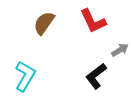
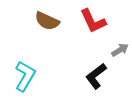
brown semicircle: moved 3 px right, 2 px up; rotated 100 degrees counterclockwise
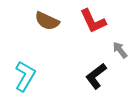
gray arrow: rotated 96 degrees counterclockwise
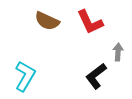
red L-shape: moved 3 px left, 1 px down
gray arrow: moved 2 px left, 2 px down; rotated 42 degrees clockwise
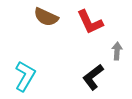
brown semicircle: moved 1 px left, 4 px up
gray arrow: moved 1 px left, 1 px up
black L-shape: moved 3 px left, 1 px down
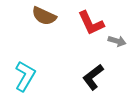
brown semicircle: moved 2 px left, 1 px up
red L-shape: moved 1 px right, 1 px down
gray arrow: moved 10 px up; rotated 102 degrees clockwise
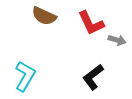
gray arrow: moved 1 px up
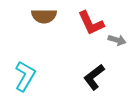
brown semicircle: rotated 25 degrees counterclockwise
black L-shape: moved 1 px right
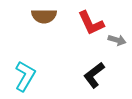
black L-shape: moved 2 px up
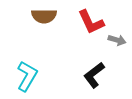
red L-shape: moved 1 px up
cyan L-shape: moved 2 px right
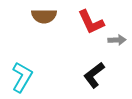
gray arrow: rotated 18 degrees counterclockwise
cyan L-shape: moved 5 px left, 1 px down
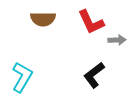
brown semicircle: moved 1 px left, 3 px down
